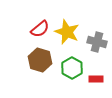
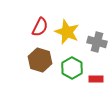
red semicircle: moved 2 px up; rotated 24 degrees counterclockwise
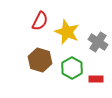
red semicircle: moved 6 px up
gray cross: moved 1 px right; rotated 18 degrees clockwise
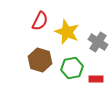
green hexagon: rotated 20 degrees clockwise
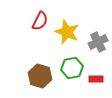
gray cross: rotated 30 degrees clockwise
brown hexagon: moved 16 px down
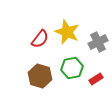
red semicircle: moved 18 px down; rotated 12 degrees clockwise
red rectangle: rotated 32 degrees counterclockwise
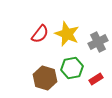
yellow star: moved 2 px down
red semicircle: moved 5 px up
brown hexagon: moved 5 px right, 2 px down
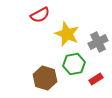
red semicircle: moved 19 px up; rotated 24 degrees clockwise
green hexagon: moved 2 px right, 4 px up
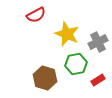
red semicircle: moved 4 px left
green hexagon: moved 2 px right
red rectangle: moved 2 px right, 1 px down
